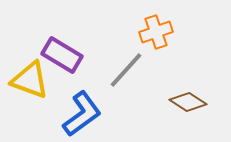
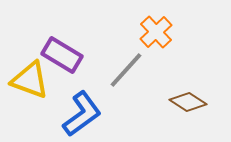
orange cross: rotated 24 degrees counterclockwise
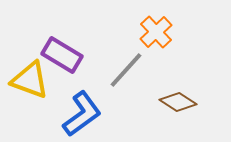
brown diamond: moved 10 px left
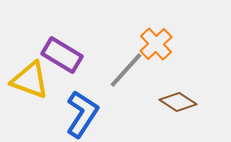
orange cross: moved 12 px down
blue L-shape: rotated 21 degrees counterclockwise
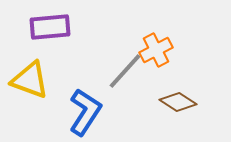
orange cross: moved 6 px down; rotated 16 degrees clockwise
purple rectangle: moved 12 px left, 28 px up; rotated 36 degrees counterclockwise
gray line: moved 1 px left, 1 px down
blue L-shape: moved 3 px right, 2 px up
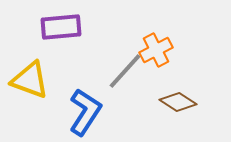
purple rectangle: moved 11 px right
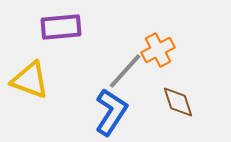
orange cross: moved 2 px right
brown diamond: rotated 39 degrees clockwise
blue L-shape: moved 26 px right
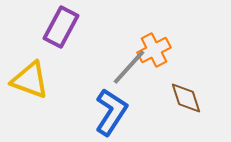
purple rectangle: rotated 57 degrees counterclockwise
orange cross: moved 4 px left
gray line: moved 4 px right, 4 px up
brown diamond: moved 8 px right, 4 px up
